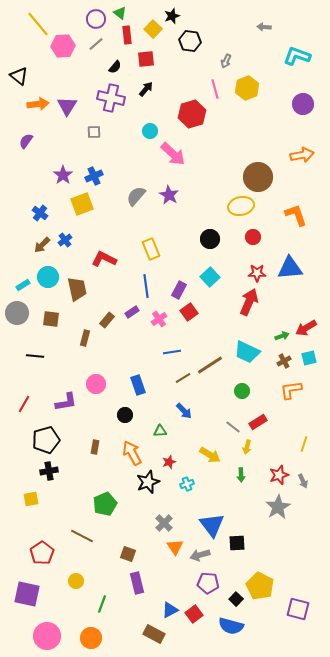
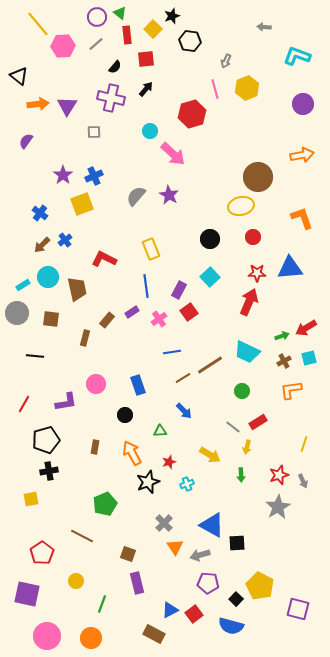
purple circle at (96, 19): moved 1 px right, 2 px up
orange L-shape at (296, 215): moved 6 px right, 3 px down
blue triangle at (212, 525): rotated 24 degrees counterclockwise
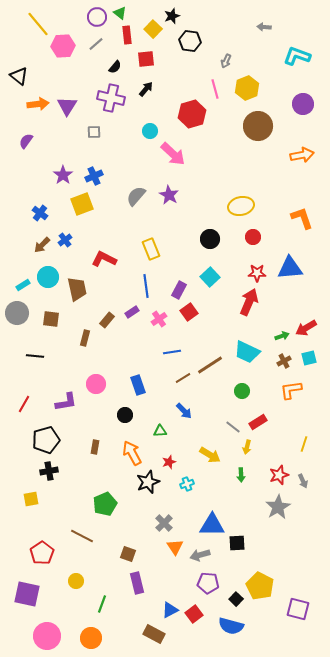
brown circle at (258, 177): moved 51 px up
blue triangle at (212, 525): rotated 28 degrees counterclockwise
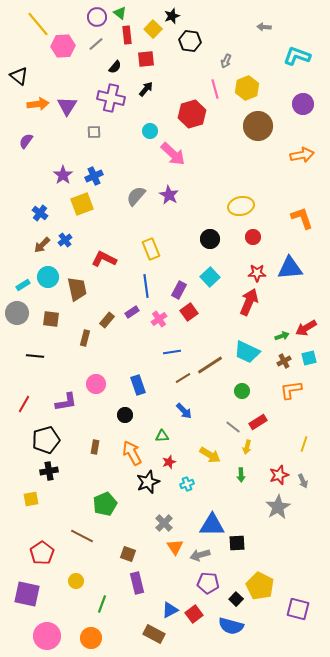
green triangle at (160, 431): moved 2 px right, 5 px down
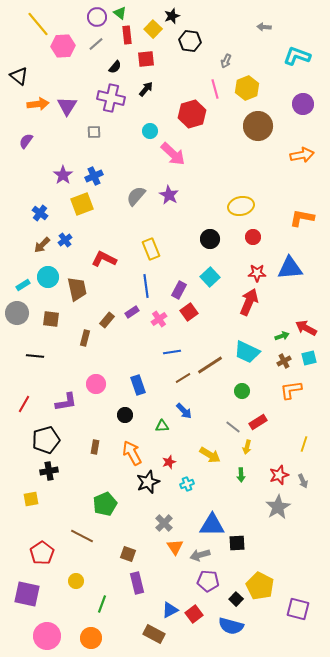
orange L-shape at (302, 218): rotated 60 degrees counterclockwise
red arrow at (306, 328): rotated 60 degrees clockwise
green triangle at (162, 436): moved 10 px up
purple pentagon at (208, 583): moved 2 px up
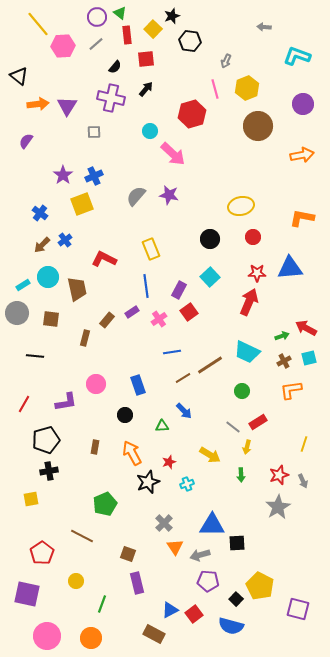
purple star at (169, 195): rotated 18 degrees counterclockwise
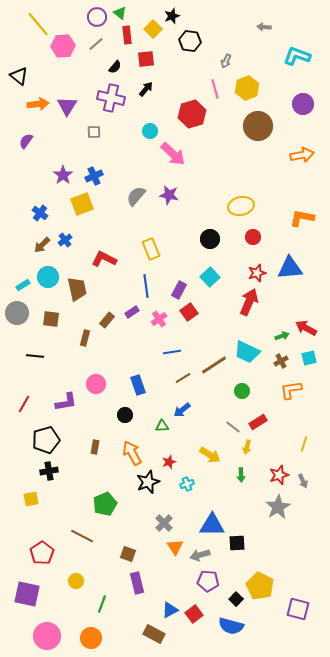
red star at (257, 273): rotated 18 degrees counterclockwise
brown cross at (284, 361): moved 3 px left
brown line at (210, 365): moved 4 px right
blue arrow at (184, 411): moved 2 px left, 1 px up; rotated 96 degrees clockwise
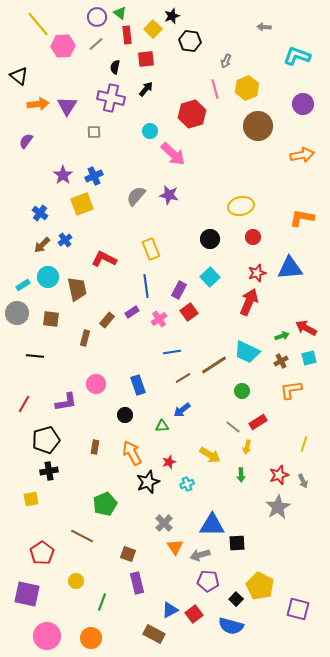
black semicircle at (115, 67): rotated 152 degrees clockwise
green line at (102, 604): moved 2 px up
